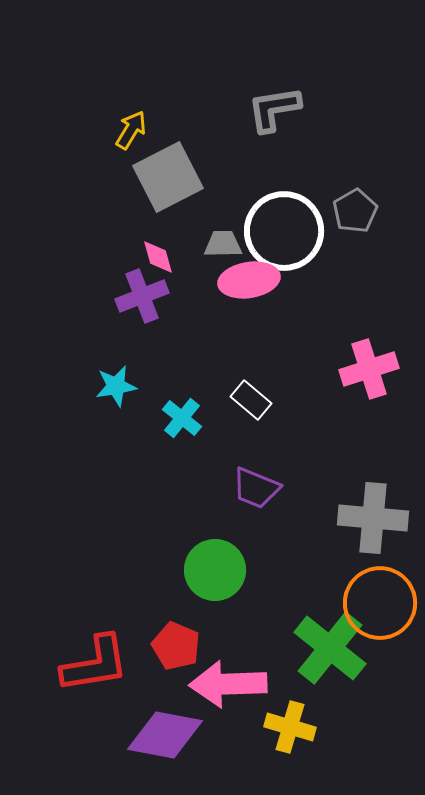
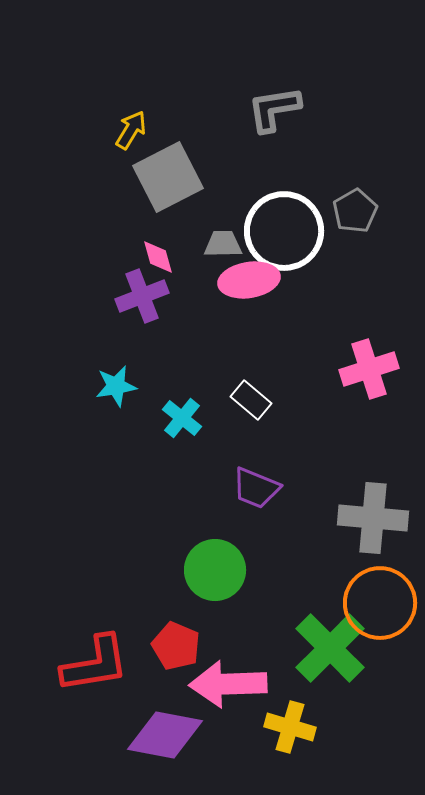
green cross: rotated 6 degrees clockwise
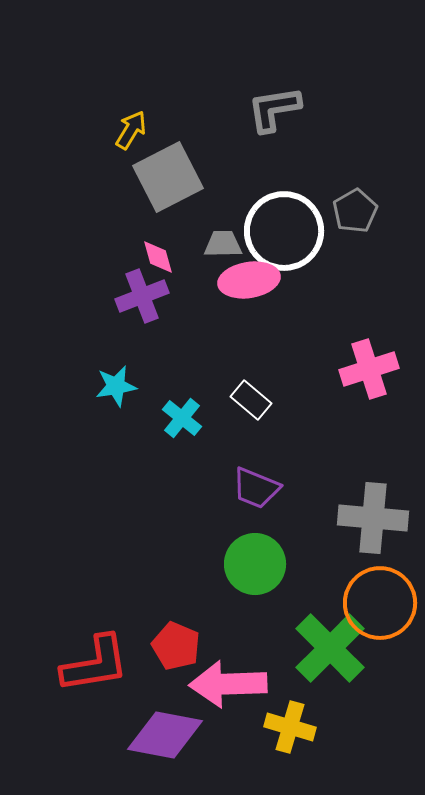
green circle: moved 40 px right, 6 px up
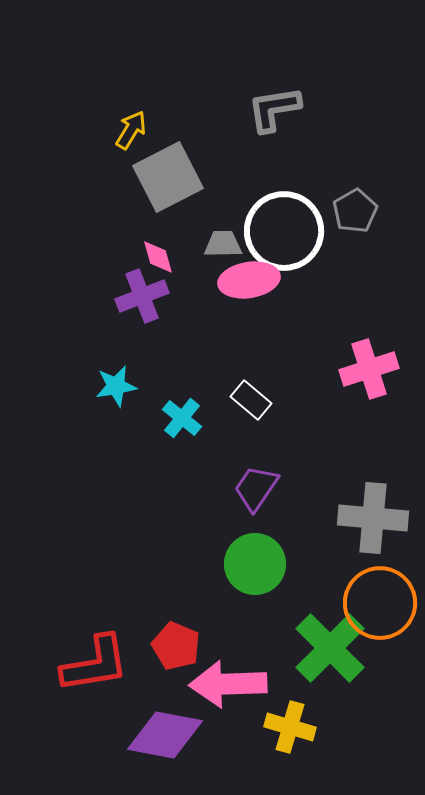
purple trapezoid: rotated 102 degrees clockwise
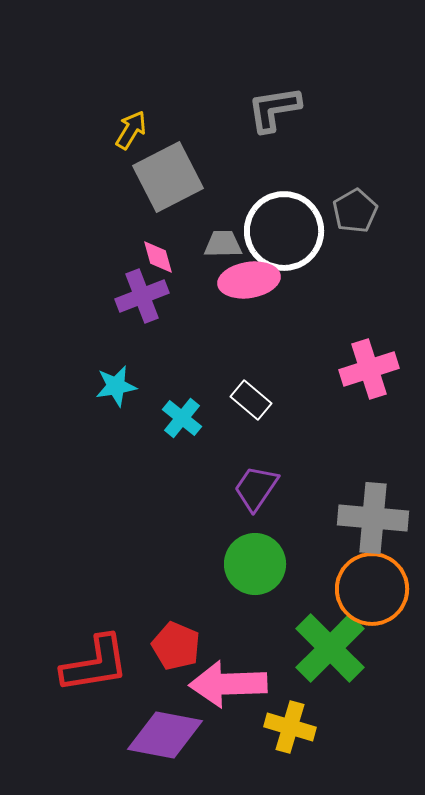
orange circle: moved 8 px left, 14 px up
